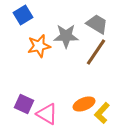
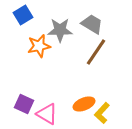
gray trapezoid: moved 5 px left
gray star: moved 6 px left, 6 px up
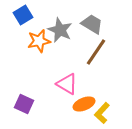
gray star: rotated 25 degrees clockwise
orange star: moved 5 px up
pink triangle: moved 20 px right, 30 px up
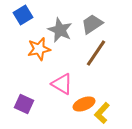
gray trapezoid: rotated 65 degrees counterclockwise
orange star: moved 8 px down
brown line: moved 1 px down
pink triangle: moved 5 px left
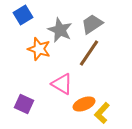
orange star: rotated 30 degrees clockwise
brown line: moved 7 px left
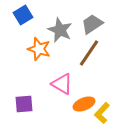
purple square: rotated 30 degrees counterclockwise
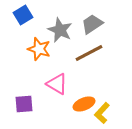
brown line: rotated 28 degrees clockwise
pink triangle: moved 5 px left
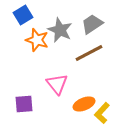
orange star: moved 2 px left, 9 px up
pink triangle: rotated 20 degrees clockwise
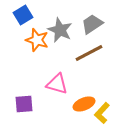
pink triangle: rotated 35 degrees counterclockwise
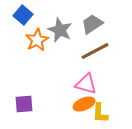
blue square: rotated 18 degrees counterclockwise
orange star: rotated 25 degrees clockwise
brown line: moved 6 px right, 2 px up
pink triangle: moved 29 px right
yellow L-shape: moved 2 px left; rotated 40 degrees counterclockwise
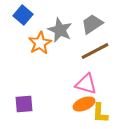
orange star: moved 3 px right, 3 px down
